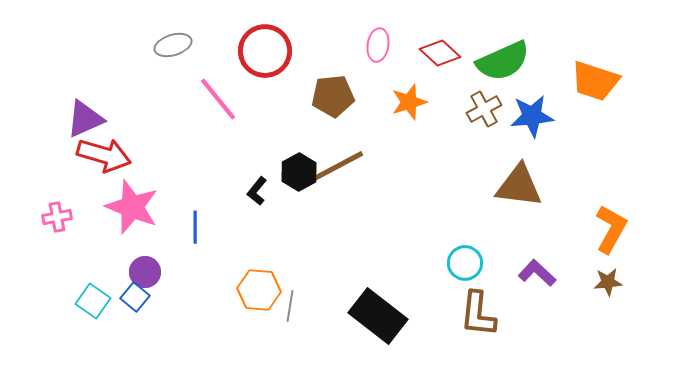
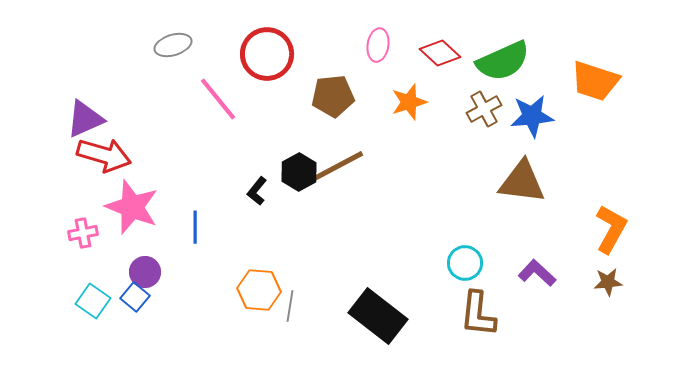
red circle: moved 2 px right, 3 px down
brown triangle: moved 3 px right, 4 px up
pink cross: moved 26 px right, 16 px down
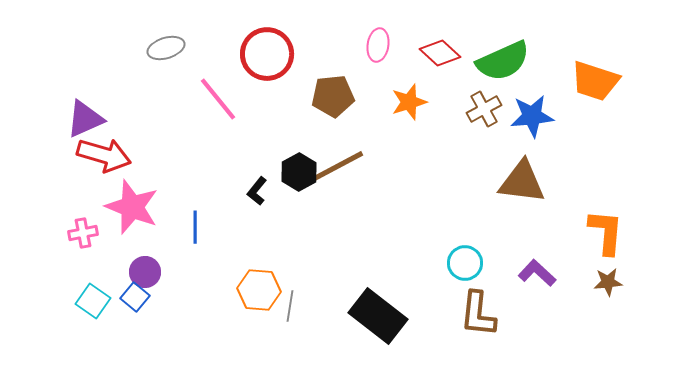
gray ellipse: moved 7 px left, 3 px down
orange L-shape: moved 5 px left, 3 px down; rotated 24 degrees counterclockwise
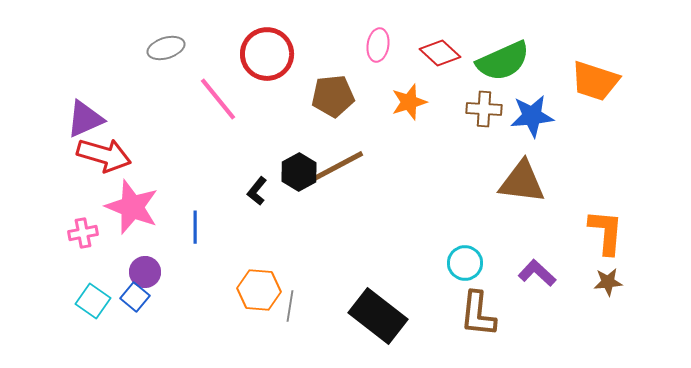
brown cross: rotated 32 degrees clockwise
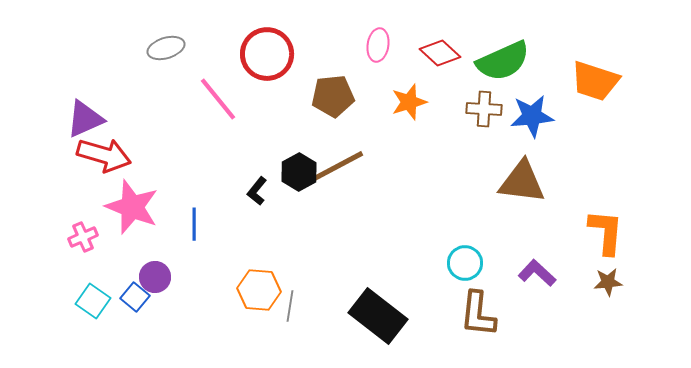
blue line: moved 1 px left, 3 px up
pink cross: moved 4 px down; rotated 12 degrees counterclockwise
purple circle: moved 10 px right, 5 px down
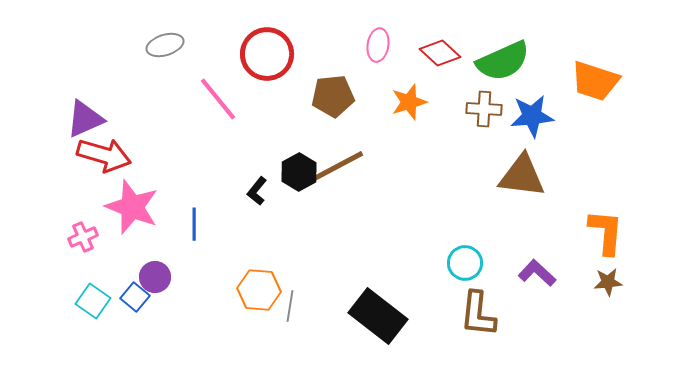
gray ellipse: moved 1 px left, 3 px up
brown triangle: moved 6 px up
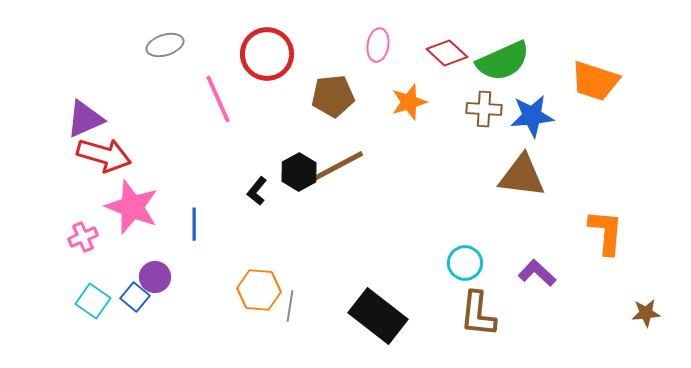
red diamond: moved 7 px right
pink line: rotated 15 degrees clockwise
brown star: moved 38 px right, 31 px down
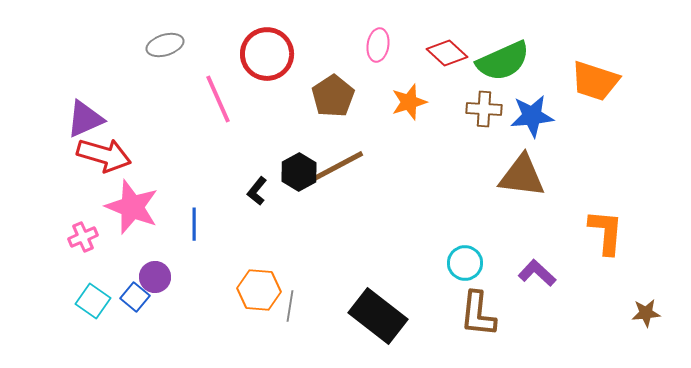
brown pentagon: rotated 27 degrees counterclockwise
